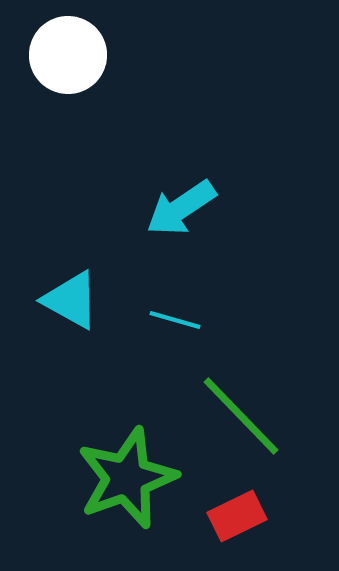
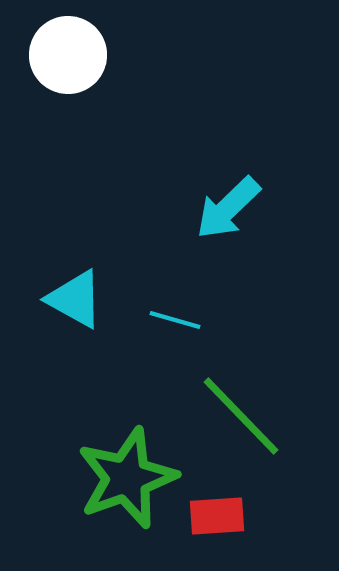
cyan arrow: moved 47 px right; rotated 10 degrees counterclockwise
cyan triangle: moved 4 px right, 1 px up
red rectangle: moved 20 px left; rotated 22 degrees clockwise
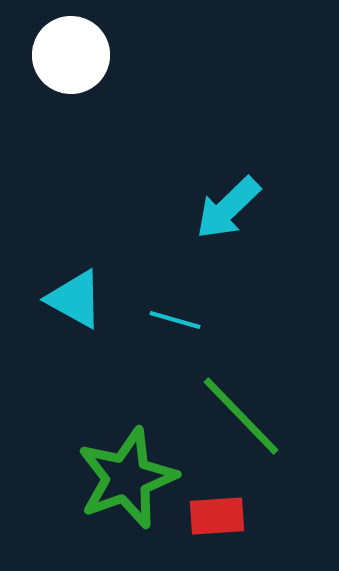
white circle: moved 3 px right
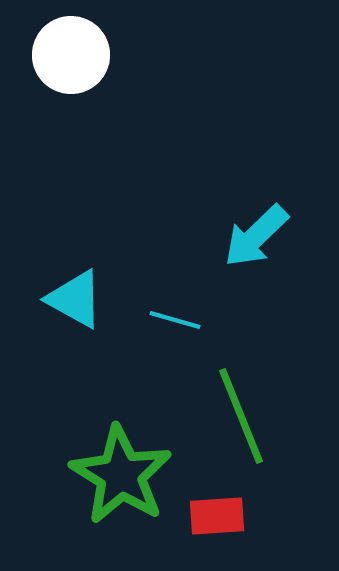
cyan arrow: moved 28 px right, 28 px down
green line: rotated 22 degrees clockwise
green star: moved 6 px left, 3 px up; rotated 20 degrees counterclockwise
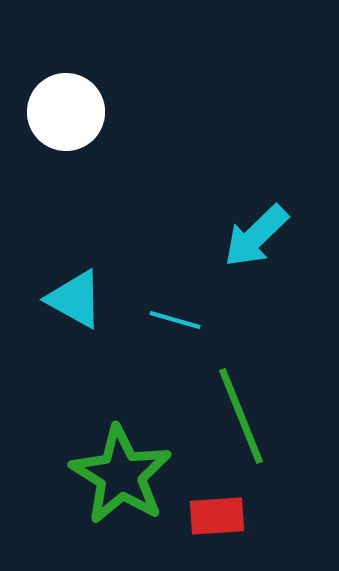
white circle: moved 5 px left, 57 px down
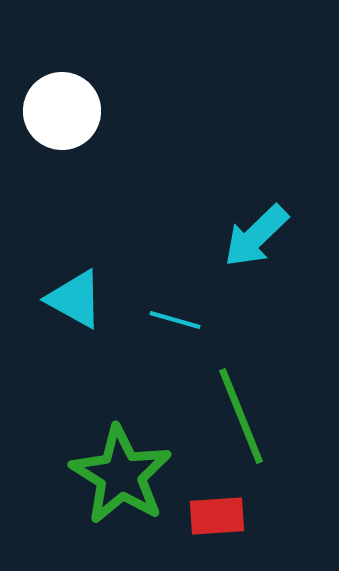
white circle: moved 4 px left, 1 px up
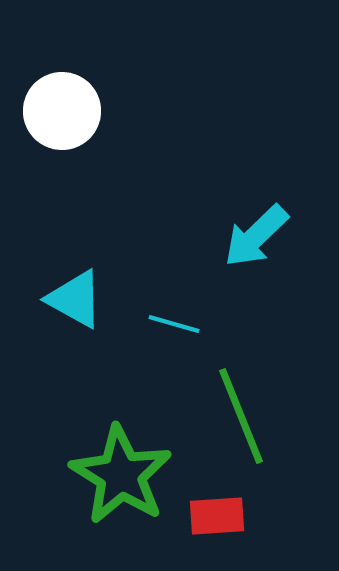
cyan line: moved 1 px left, 4 px down
